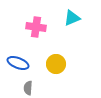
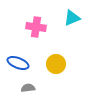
gray semicircle: rotated 80 degrees clockwise
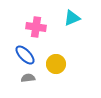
blue ellipse: moved 7 px right, 8 px up; rotated 25 degrees clockwise
gray semicircle: moved 10 px up
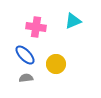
cyan triangle: moved 1 px right, 3 px down
gray semicircle: moved 2 px left
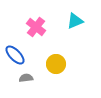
cyan triangle: moved 2 px right
pink cross: rotated 30 degrees clockwise
blue ellipse: moved 10 px left
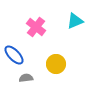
blue ellipse: moved 1 px left
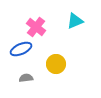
blue ellipse: moved 7 px right, 6 px up; rotated 70 degrees counterclockwise
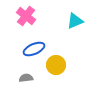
pink cross: moved 10 px left, 11 px up
blue ellipse: moved 13 px right
yellow circle: moved 1 px down
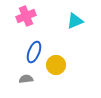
pink cross: rotated 30 degrees clockwise
blue ellipse: moved 3 px down; rotated 45 degrees counterclockwise
gray semicircle: moved 1 px down
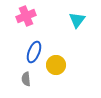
cyan triangle: moved 2 px right, 1 px up; rotated 30 degrees counterclockwise
gray semicircle: rotated 88 degrees counterclockwise
